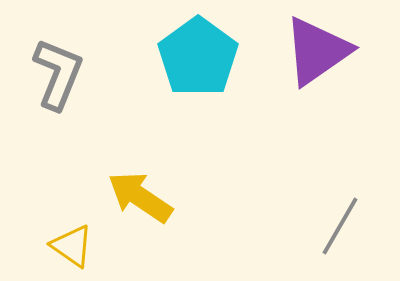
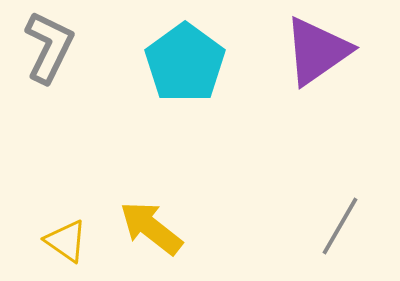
cyan pentagon: moved 13 px left, 6 px down
gray L-shape: moved 9 px left, 27 px up; rotated 4 degrees clockwise
yellow arrow: moved 11 px right, 31 px down; rotated 4 degrees clockwise
yellow triangle: moved 6 px left, 5 px up
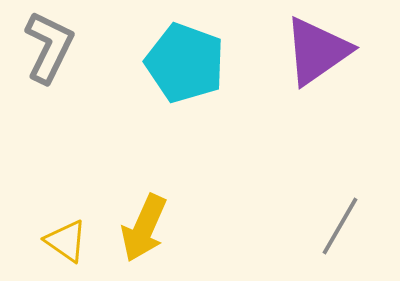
cyan pentagon: rotated 16 degrees counterclockwise
yellow arrow: moved 7 px left; rotated 104 degrees counterclockwise
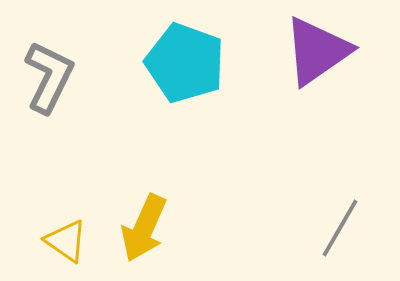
gray L-shape: moved 30 px down
gray line: moved 2 px down
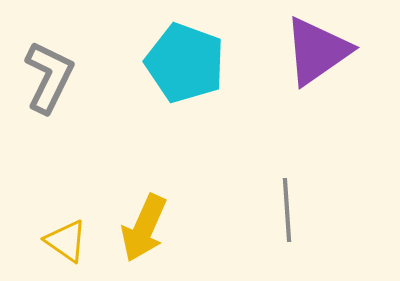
gray line: moved 53 px left, 18 px up; rotated 34 degrees counterclockwise
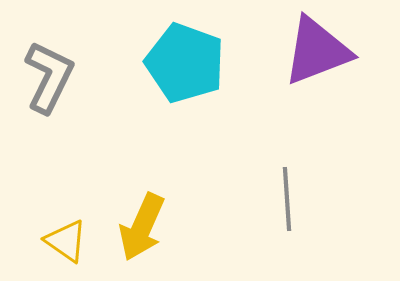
purple triangle: rotated 14 degrees clockwise
gray line: moved 11 px up
yellow arrow: moved 2 px left, 1 px up
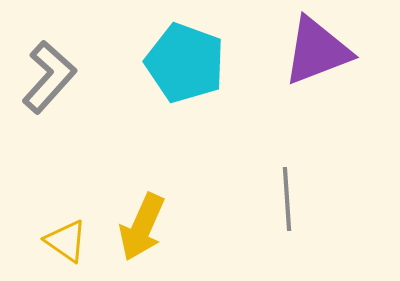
gray L-shape: rotated 16 degrees clockwise
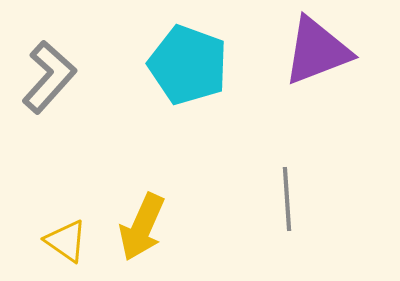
cyan pentagon: moved 3 px right, 2 px down
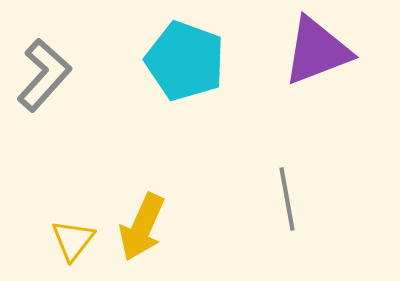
cyan pentagon: moved 3 px left, 4 px up
gray L-shape: moved 5 px left, 2 px up
gray line: rotated 6 degrees counterclockwise
yellow triangle: moved 7 px right, 1 px up; rotated 33 degrees clockwise
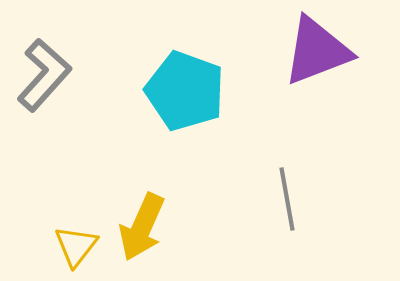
cyan pentagon: moved 30 px down
yellow triangle: moved 3 px right, 6 px down
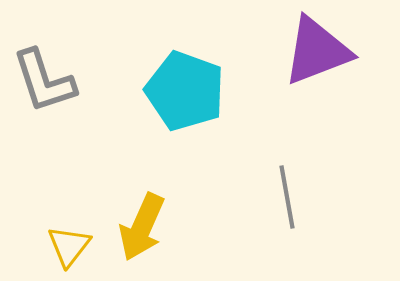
gray L-shape: moved 6 px down; rotated 120 degrees clockwise
gray line: moved 2 px up
yellow triangle: moved 7 px left
